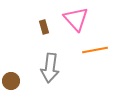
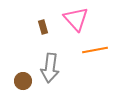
brown rectangle: moved 1 px left
brown circle: moved 12 px right
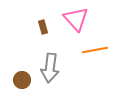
brown circle: moved 1 px left, 1 px up
